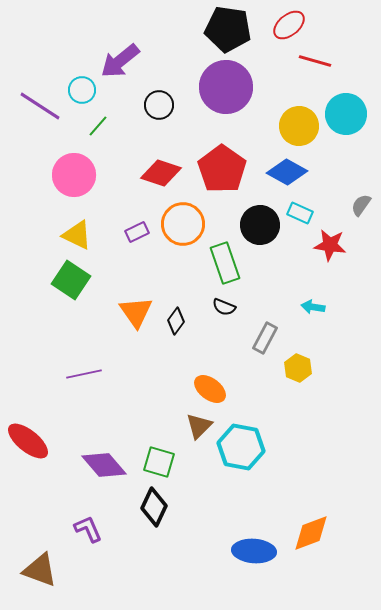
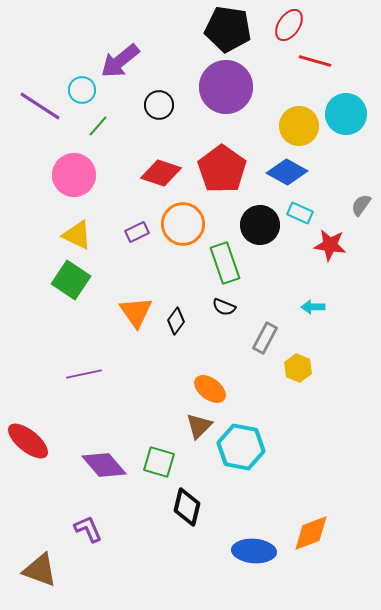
red ellipse at (289, 25): rotated 16 degrees counterclockwise
cyan arrow at (313, 307): rotated 10 degrees counterclockwise
black diamond at (154, 507): moved 33 px right; rotated 12 degrees counterclockwise
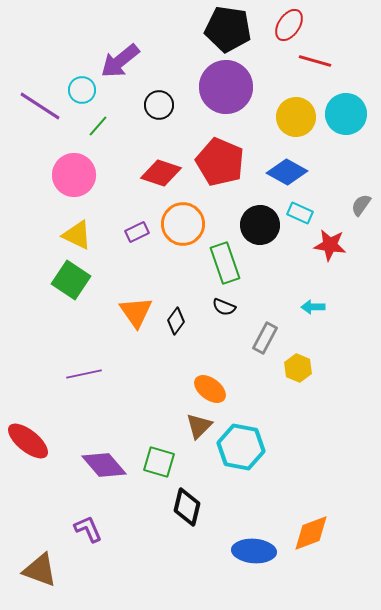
yellow circle at (299, 126): moved 3 px left, 9 px up
red pentagon at (222, 169): moved 2 px left, 7 px up; rotated 12 degrees counterclockwise
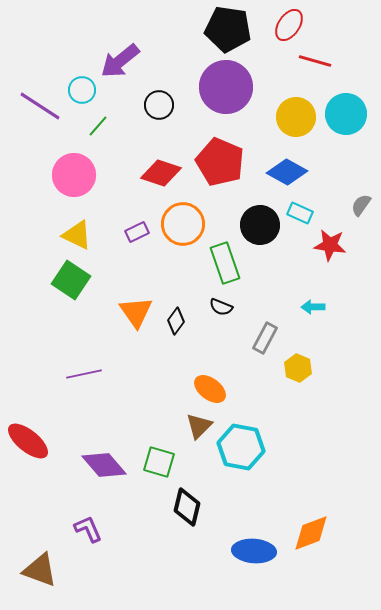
black semicircle at (224, 307): moved 3 px left
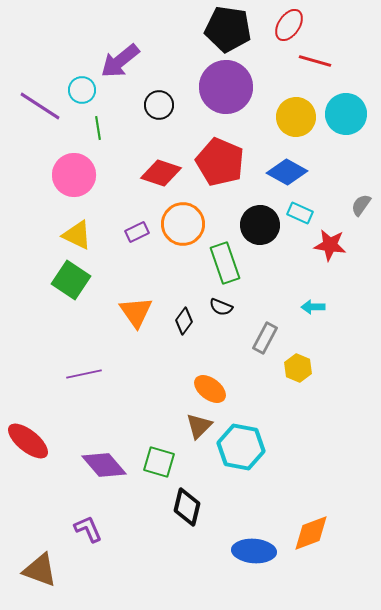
green line at (98, 126): moved 2 px down; rotated 50 degrees counterclockwise
black diamond at (176, 321): moved 8 px right
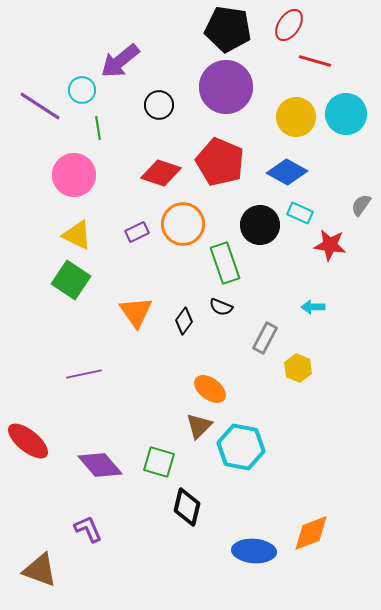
purple diamond at (104, 465): moved 4 px left
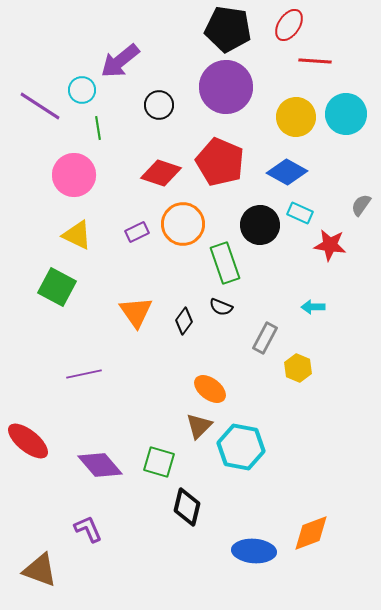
red line at (315, 61): rotated 12 degrees counterclockwise
green square at (71, 280): moved 14 px left, 7 px down; rotated 6 degrees counterclockwise
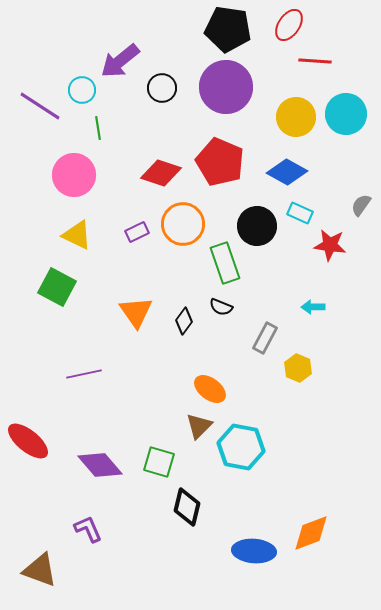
black circle at (159, 105): moved 3 px right, 17 px up
black circle at (260, 225): moved 3 px left, 1 px down
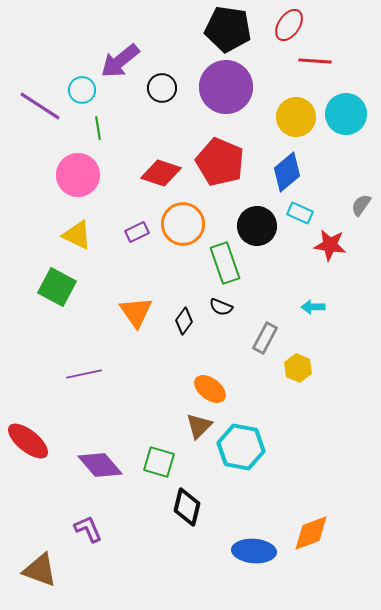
blue diamond at (287, 172): rotated 69 degrees counterclockwise
pink circle at (74, 175): moved 4 px right
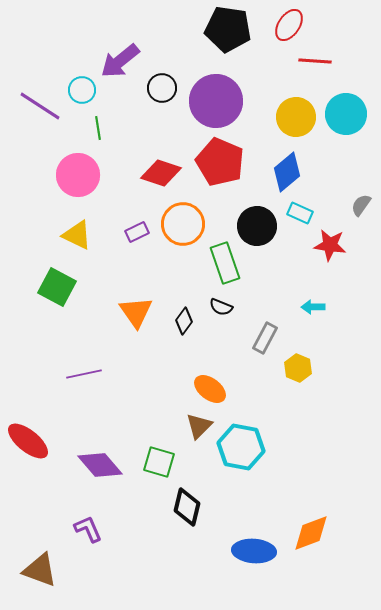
purple circle at (226, 87): moved 10 px left, 14 px down
